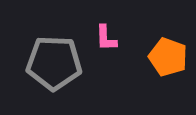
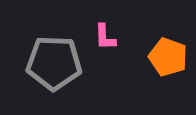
pink L-shape: moved 1 px left, 1 px up
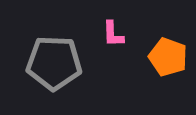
pink L-shape: moved 8 px right, 3 px up
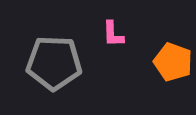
orange pentagon: moved 5 px right, 5 px down
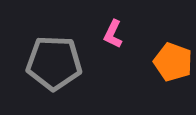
pink L-shape: rotated 28 degrees clockwise
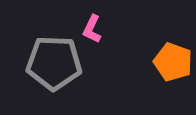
pink L-shape: moved 21 px left, 5 px up
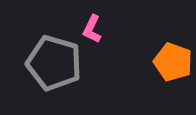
gray pentagon: rotated 14 degrees clockwise
